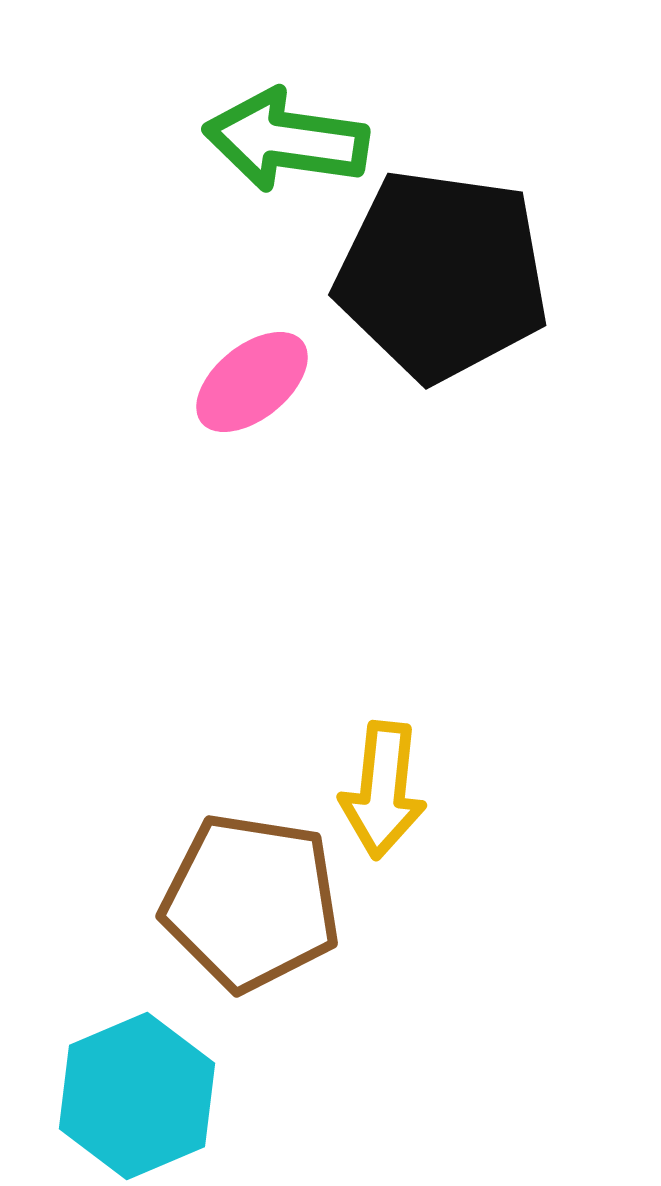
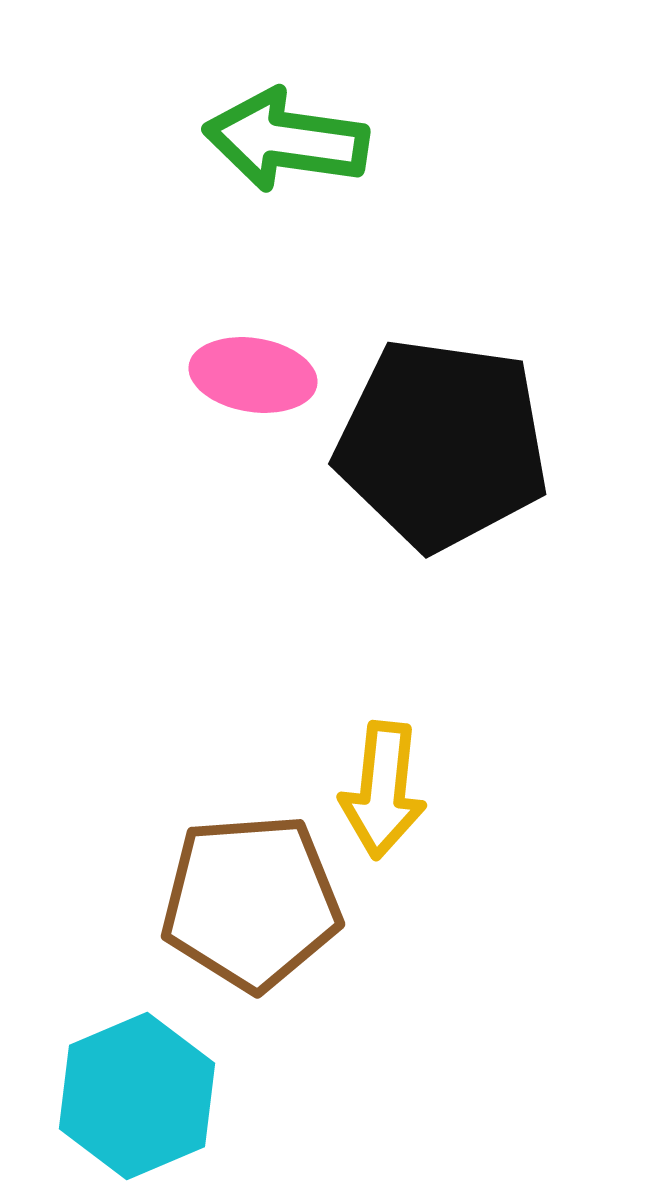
black pentagon: moved 169 px down
pink ellipse: moved 1 px right, 7 px up; rotated 48 degrees clockwise
brown pentagon: rotated 13 degrees counterclockwise
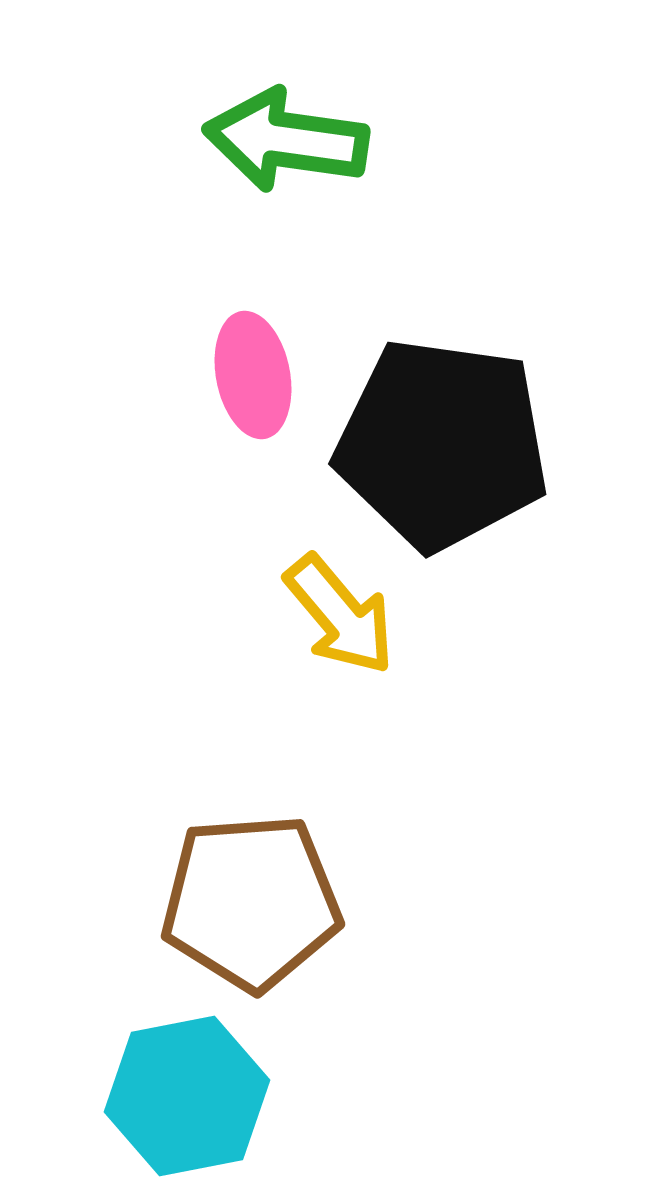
pink ellipse: rotated 70 degrees clockwise
yellow arrow: moved 43 px left, 175 px up; rotated 46 degrees counterclockwise
cyan hexagon: moved 50 px right; rotated 12 degrees clockwise
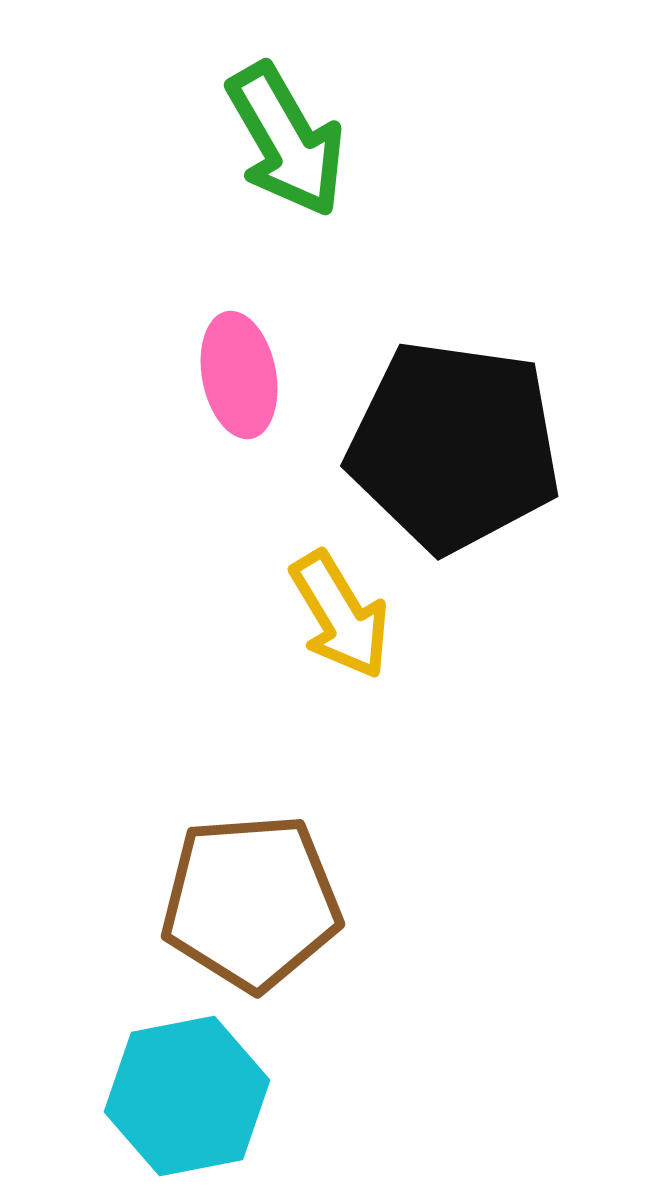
green arrow: rotated 128 degrees counterclockwise
pink ellipse: moved 14 px left
black pentagon: moved 12 px right, 2 px down
yellow arrow: rotated 9 degrees clockwise
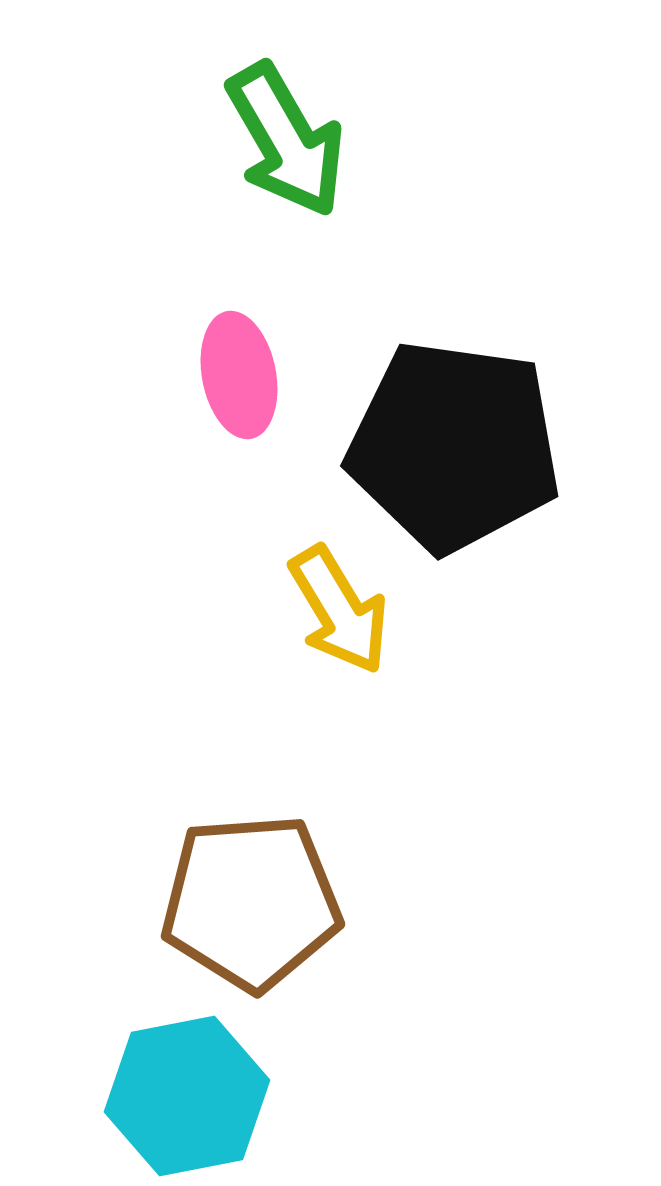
yellow arrow: moved 1 px left, 5 px up
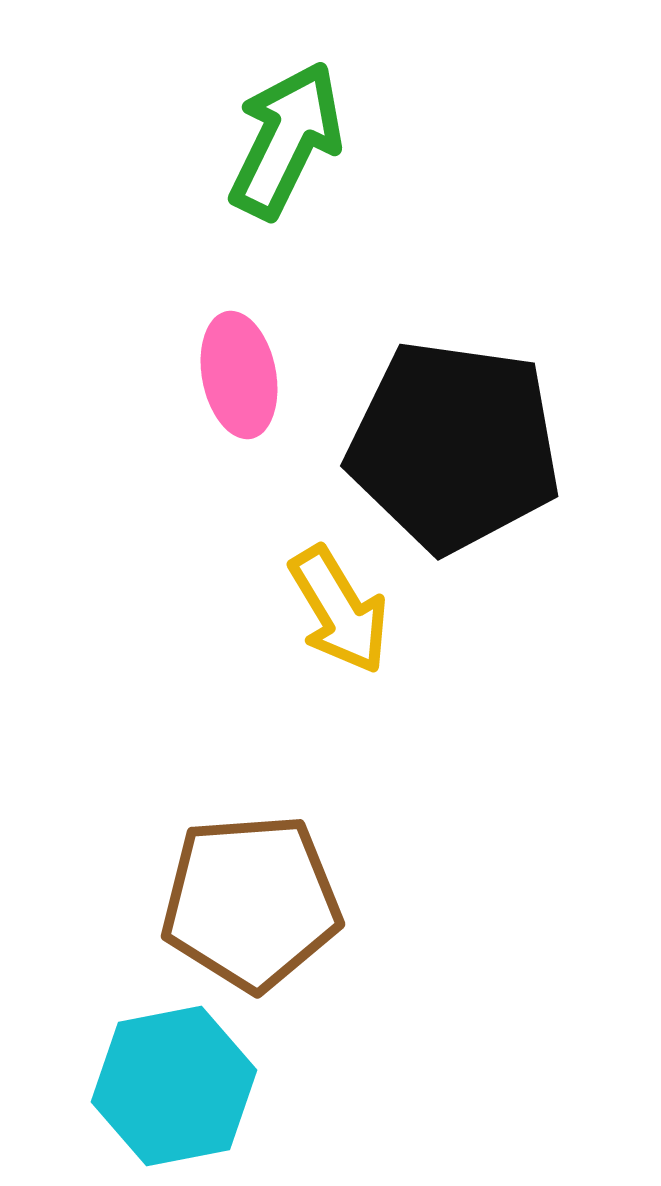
green arrow: rotated 124 degrees counterclockwise
cyan hexagon: moved 13 px left, 10 px up
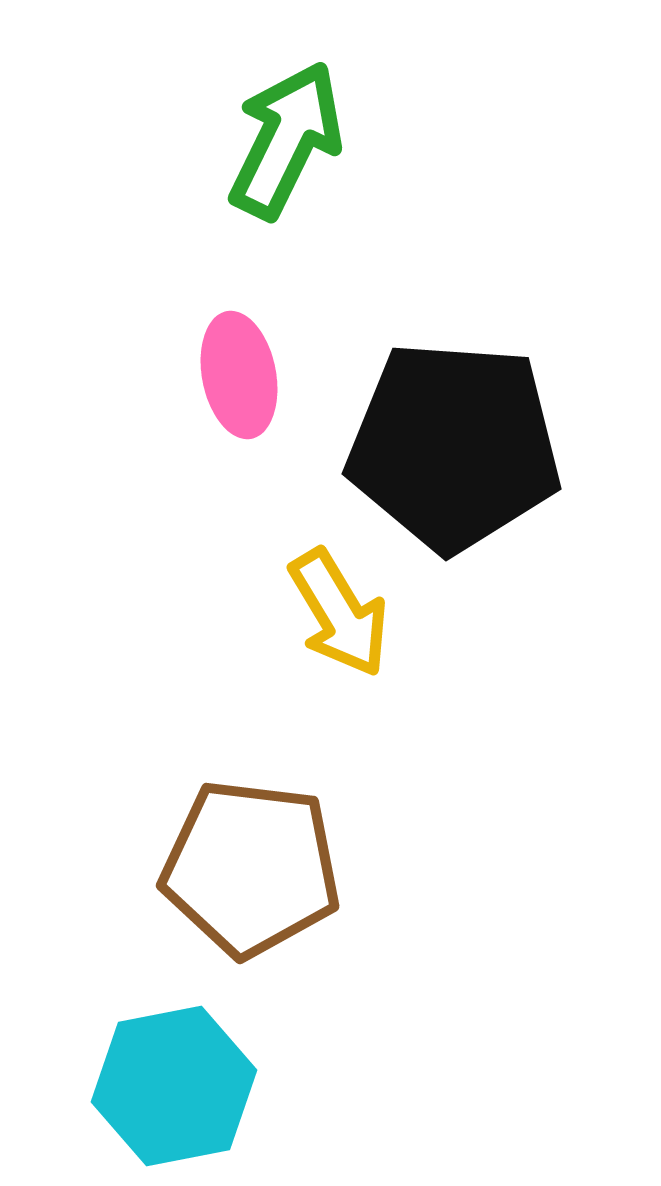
black pentagon: rotated 4 degrees counterclockwise
yellow arrow: moved 3 px down
brown pentagon: moved 34 px up; rotated 11 degrees clockwise
